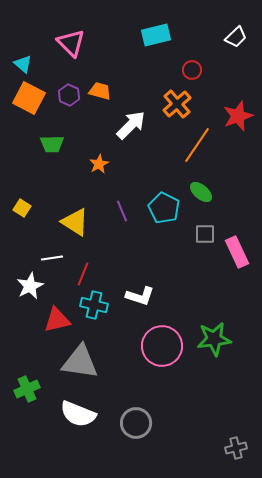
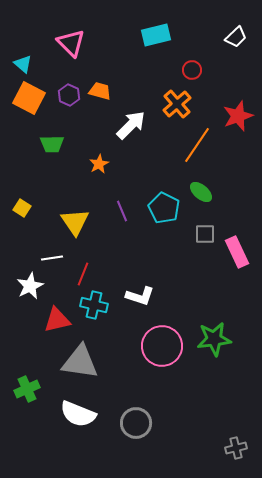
yellow triangle: rotated 24 degrees clockwise
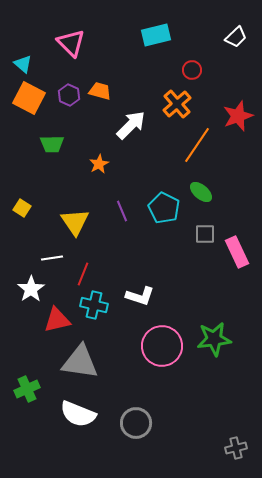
white star: moved 1 px right, 3 px down; rotated 8 degrees counterclockwise
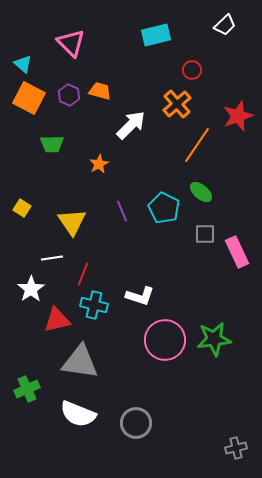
white trapezoid: moved 11 px left, 12 px up
yellow triangle: moved 3 px left
pink circle: moved 3 px right, 6 px up
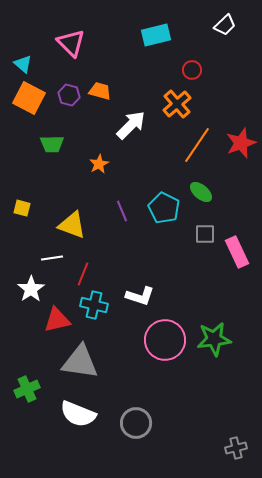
purple hexagon: rotated 10 degrees counterclockwise
red star: moved 3 px right, 27 px down
yellow square: rotated 18 degrees counterclockwise
yellow triangle: moved 3 px down; rotated 36 degrees counterclockwise
